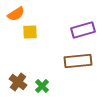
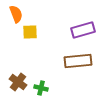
orange semicircle: rotated 78 degrees counterclockwise
green cross: moved 1 px left, 2 px down; rotated 32 degrees counterclockwise
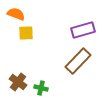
orange semicircle: rotated 48 degrees counterclockwise
yellow square: moved 4 px left, 1 px down
brown rectangle: rotated 40 degrees counterclockwise
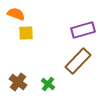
green cross: moved 7 px right, 4 px up; rotated 24 degrees clockwise
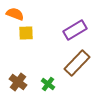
orange semicircle: moved 1 px left
purple rectangle: moved 8 px left; rotated 15 degrees counterclockwise
brown rectangle: moved 1 px left, 2 px down
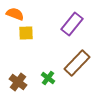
purple rectangle: moved 3 px left, 6 px up; rotated 20 degrees counterclockwise
green cross: moved 6 px up
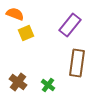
purple rectangle: moved 2 px left, 1 px down
yellow square: rotated 21 degrees counterclockwise
brown rectangle: rotated 36 degrees counterclockwise
green cross: moved 7 px down
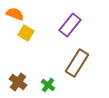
yellow square: rotated 35 degrees counterclockwise
brown rectangle: rotated 24 degrees clockwise
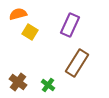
orange semicircle: moved 3 px right; rotated 36 degrees counterclockwise
purple rectangle: rotated 15 degrees counterclockwise
yellow square: moved 4 px right, 1 px up
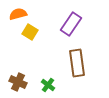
purple rectangle: moved 1 px right, 1 px up; rotated 10 degrees clockwise
brown rectangle: rotated 40 degrees counterclockwise
brown cross: rotated 12 degrees counterclockwise
